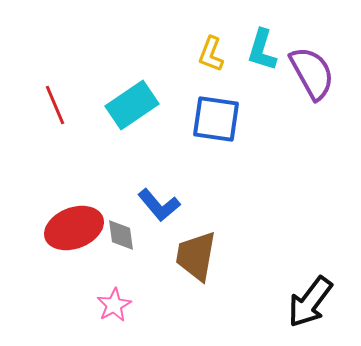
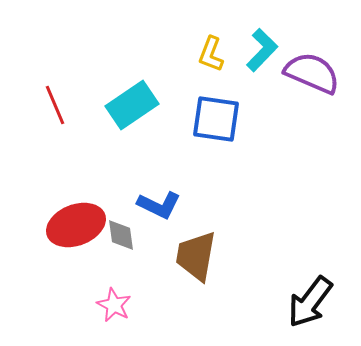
cyan L-shape: rotated 153 degrees counterclockwise
purple semicircle: rotated 38 degrees counterclockwise
blue L-shape: rotated 24 degrees counterclockwise
red ellipse: moved 2 px right, 3 px up
pink star: rotated 16 degrees counterclockwise
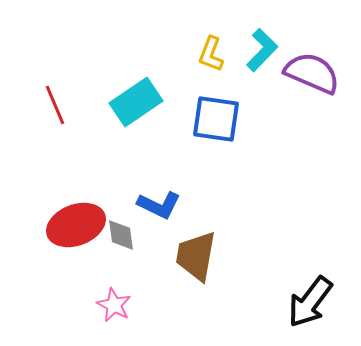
cyan rectangle: moved 4 px right, 3 px up
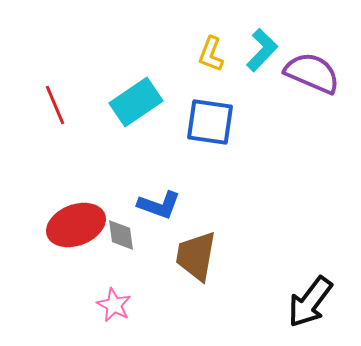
blue square: moved 6 px left, 3 px down
blue L-shape: rotated 6 degrees counterclockwise
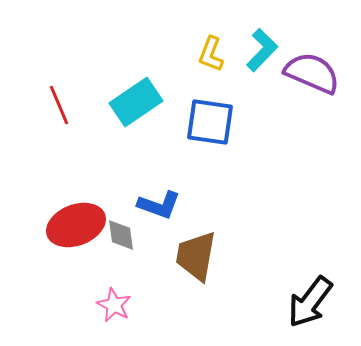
red line: moved 4 px right
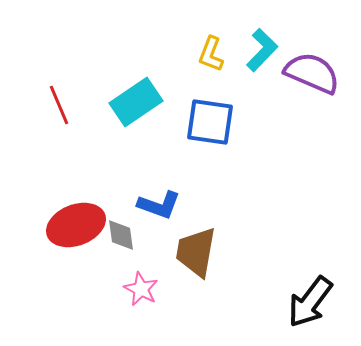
brown trapezoid: moved 4 px up
pink star: moved 27 px right, 16 px up
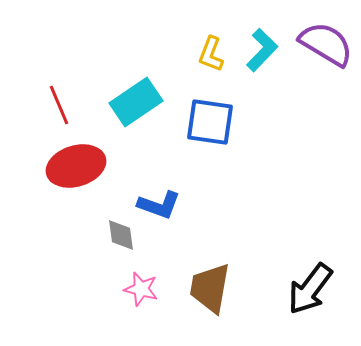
purple semicircle: moved 14 px right, 29 px up; rotated 8 degrees clockwise
red ellipse: moved 59 px up; rotated 4 degrees clockwise
brown trapezoid: moved 14 px right, 36 px down
pink star: rotated 12 degrees counterclockwise
black arrow: moved 13 px up
